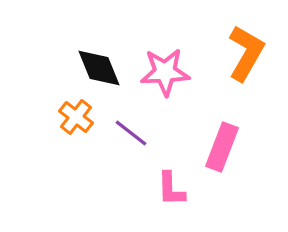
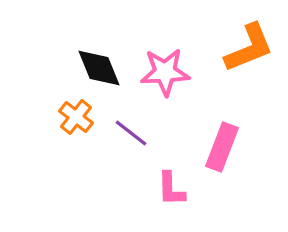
orange L-shape: moved 3 px right, 5 px up; rotated 38 degrees clockwise
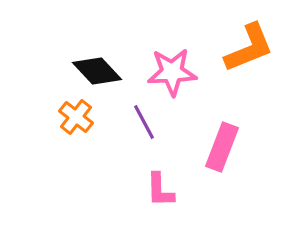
black diamond: moved 2 px left, 3 px down; rotated 21 degrees counterclockwise
pink star: moved 7 px right
purple line: moved 13 px right, 11 px up; rotated 24 degrees clockwise
pink L-shape: moved 11 px left, 1 px down
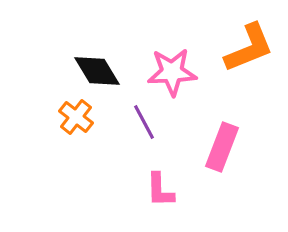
black diamond: rotated 12 degrees clockwise
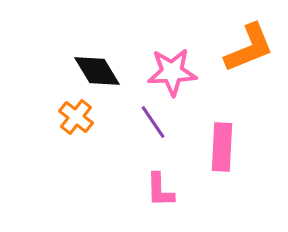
purple line: moved 9 px right; rotated 6 degrees counterclockwise
pink rectangle: rotated 18 degrees counterclockwise
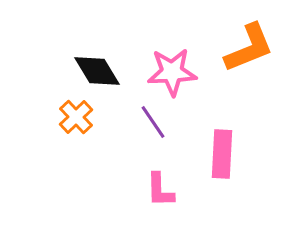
orange cross: rotated 8 degrees clockwise
pink rectangle: moved 7 px down
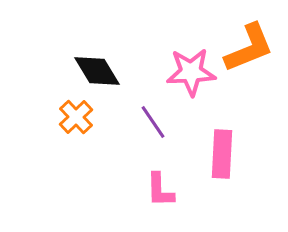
pink star: moved 19 px right
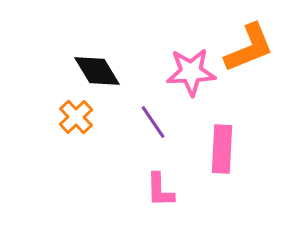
pink rectangle: moved 5 px up
